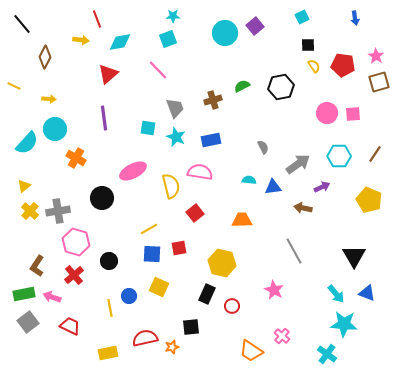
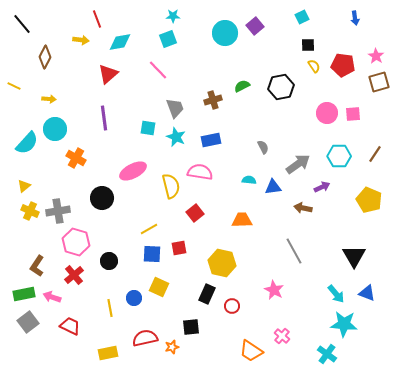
yellow cross at (30, 211): rotated 18 degrees counterclockwise
blue circle at (129, 296): moved 5 px right, 2 px down
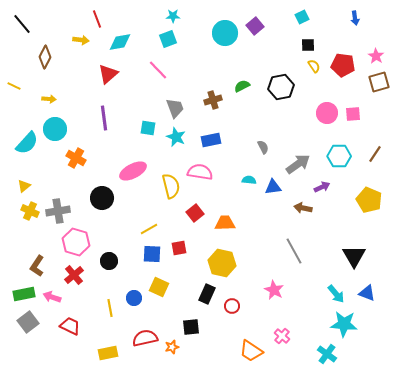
orange trapezoid at (242, 220): moved 17 px left, 3 px down
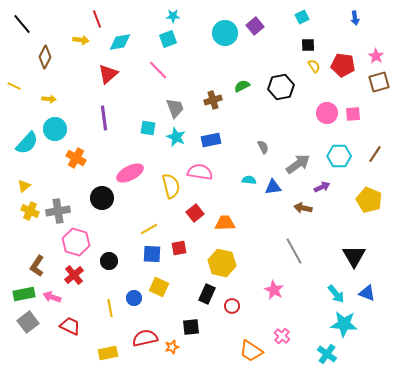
pink ellipse at (133, 171): moved 3 px left, 2 px down
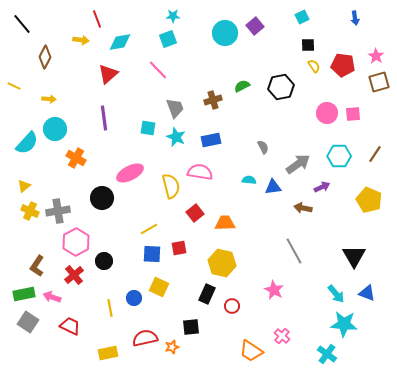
pink hexagon at (76, 242): rotated 16 degrees clockwise
black circle at (109, 261): moved 5 px left
gray square at (28, 322): rotated 20 degrees counterclockwise
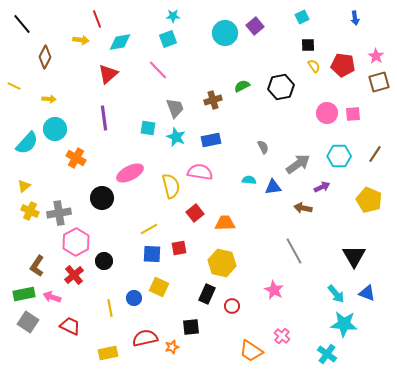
gray cross at (58, 211): moved 1 px right, 2 px down
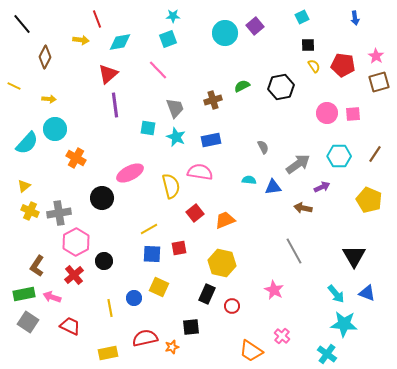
purple line at (104, 118): moved 11 px right, 13 px up
orange trapezoid at (225, 223): moved 3 px up; rotated 20 degrees counterclockwise
